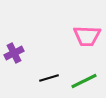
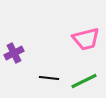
pink trapezoid: moved 1 px left, 3 px down; rotated 16 degrees counterclockwise
black line: rotated 24 degrees clockwise
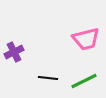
purple cross: moved 1 px up
black line: moved 1 px left
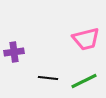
purple cross: rotated 18 degrees clockwise
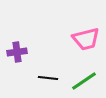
purple cross: moved 3 px right
green line: rotated 8 degrees counterclockwise
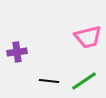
pink trapezoid: moved 2 px right, 2 px up
black line: moved 1 px right, 3 px down
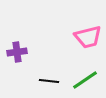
green line: moved 1 px right, 1 px up
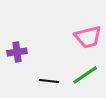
green line: moved 5 px up
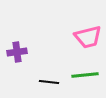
green line: rotated 28 degrees clockwise
black line: moved 1 px down
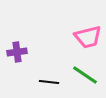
green line: rotated 40 degrees clockwise
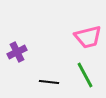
purple cross: rotated 18 degrees counterclockwise
green line: rotated 28 degrees clockwise
